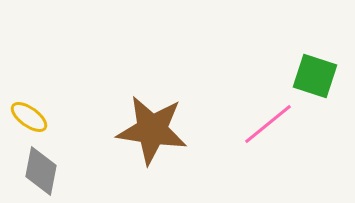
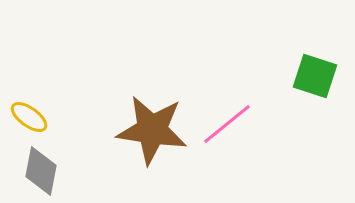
pink line: moved 41 px left
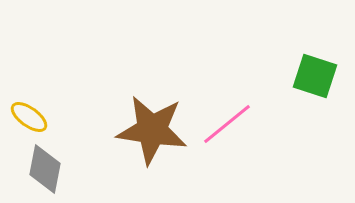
gray diamond: moved 4 px right, 2 px up
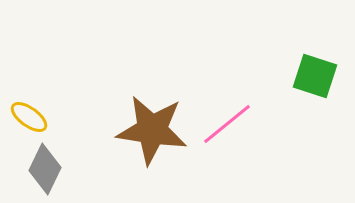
gray diamond: rotated 15 degrees clockwise
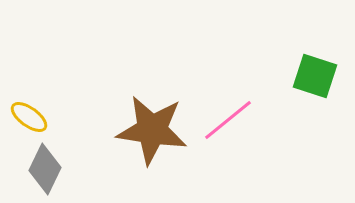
pink line: moved 1 px right, 4 px up
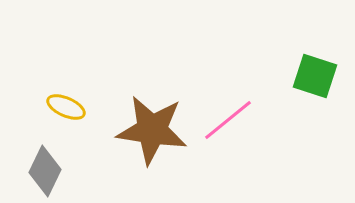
yellow ellipse: moved 37 px right, 10 px up; rotated 12 degrees counterclockwise
gray diamond: moved 2 px down
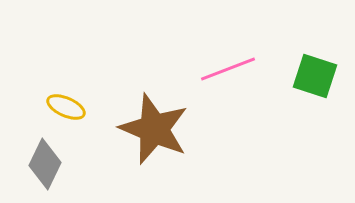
pink line: moved 51 px up; rotated 18 degrees clockwise
brown star: moved 2 px right, 1 px up; rotated 14 degrees clockwise
gray diamond: moved 7 px up
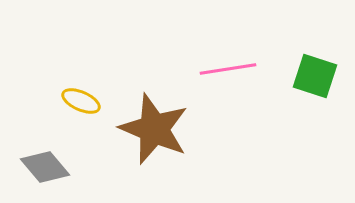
pink line: rotated 12 degrees clockwise
yellow ellipse: moved 15 px right, 6 px up
gray diamond: moved 3 px down; rotated 66 degrees counterclockwise
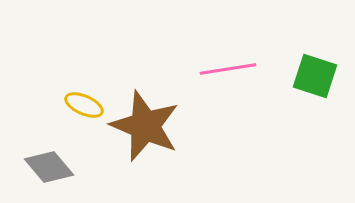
yellow ellipse: moved 3 px right, 4 px down
brown star: moved 9 px left, 3 px up
gray diamond: moved 4 px right
